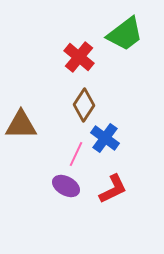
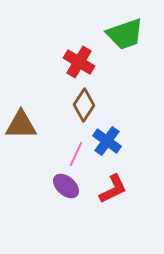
green trapezoid: rotated 18 degrees clockwise
red cross: moved 5 px down; rotated 8 degrees counterclockwise
blue cross: moved 2 px right, 3 px down
purple ellipse: rotated 12 degrees clockwise
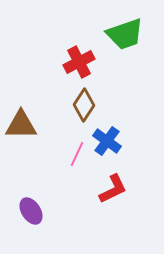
red cross: rotated 32 degrees clockwise
pink line: moved 1 px right
purple ellipse: moved 35 px left, 25 px down; rotated 16 degrees clockwise
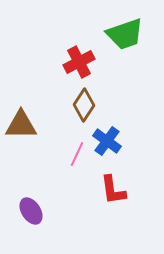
red L-shape: moved 1 px down; rotated 108 degrees clockwise
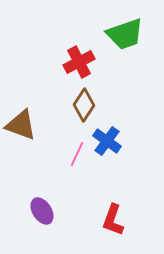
brown triangle: rotated 20 degrees clockwise
red L-shape: moved 30 px down; rotated 28 degrees clockwise
purple ellipse: moved 11 px right
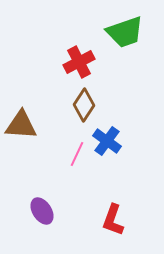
green trapezoid: moved 2 px up
brown triangle: rotated 16 degrees counterclockwise
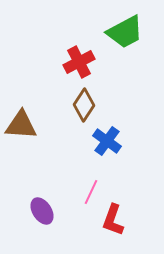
green trapezoid: rotated 9 degrees counterclockwise
pink line: moved 14 px right, 38 px down
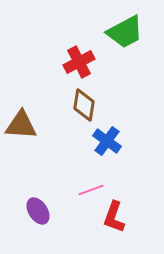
brown diamond: rotated 24 degrees counterclockwise
pink line: moved 2 px up; rotated 45 degrees clockwise
purple ellipse: moved 4 px left
red L-shape: moved 1 px right, 3 px up
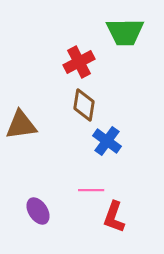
green trapezoid: rotated 27 degrees clockwise
brown triangle: rotated 12 degrees counterclockwise
pink line: rotated 20 degrees clockwise
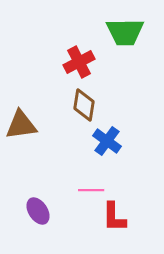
red L-shape: rotated 20 degrees counterclockwise
